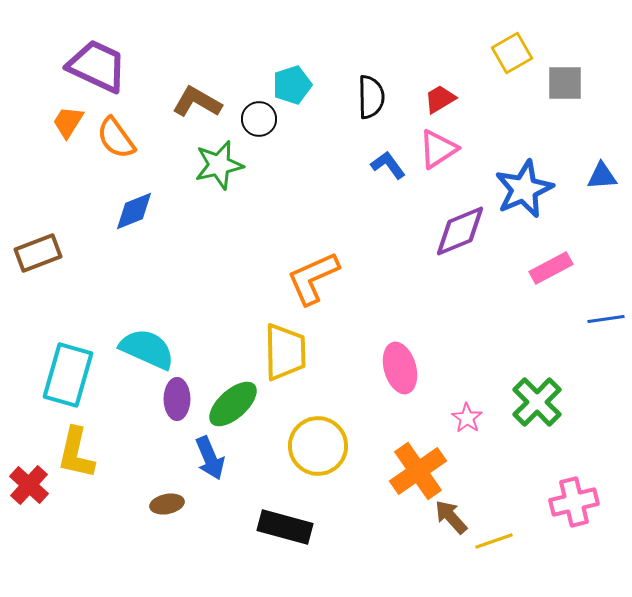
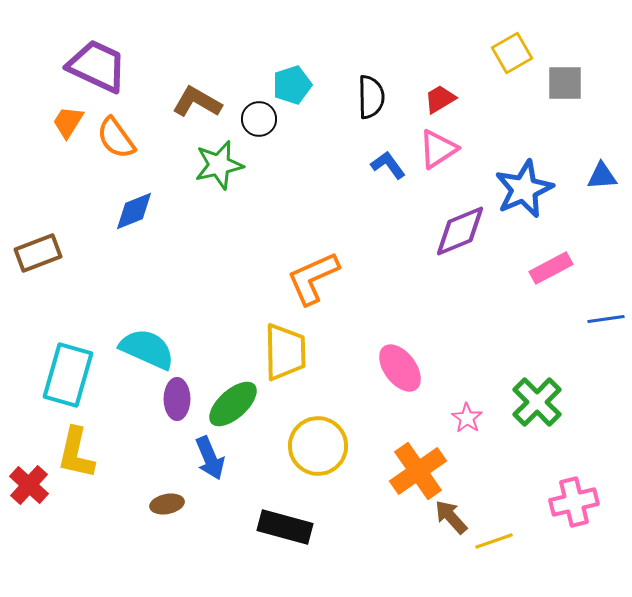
pink ellipse: rotated 21 degrees counterclockwise
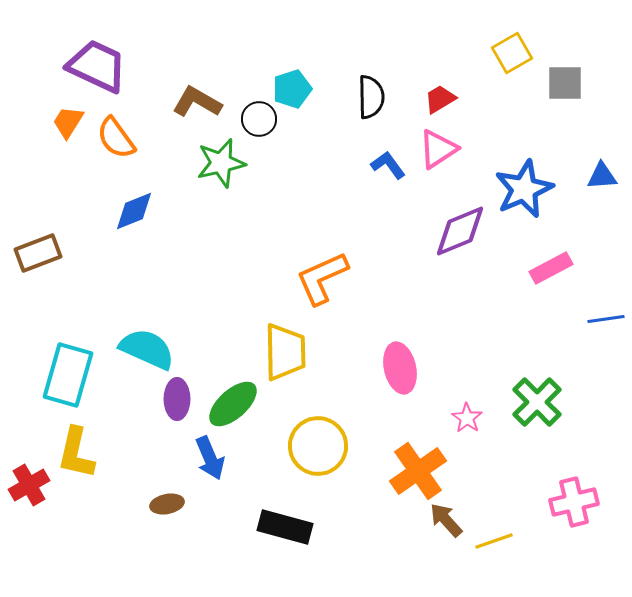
cyan pentagon: moved 4 px down
green star: moved 2 px right, 2 px up
orange L-shape: moved 9 px right
pink ellipse: rotated 24 degrees clockwise
red cross: rotated 18 degrees clockwise
brown arrow: moved 5 px left, 3 px down
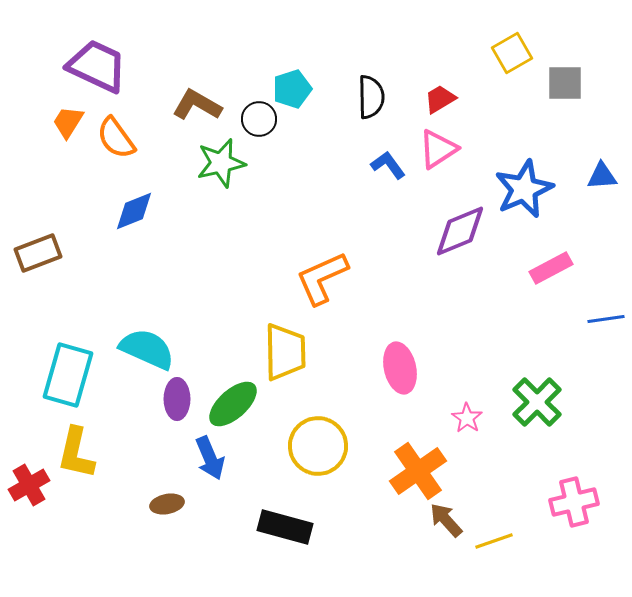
brown L-shape: moved 3 px down
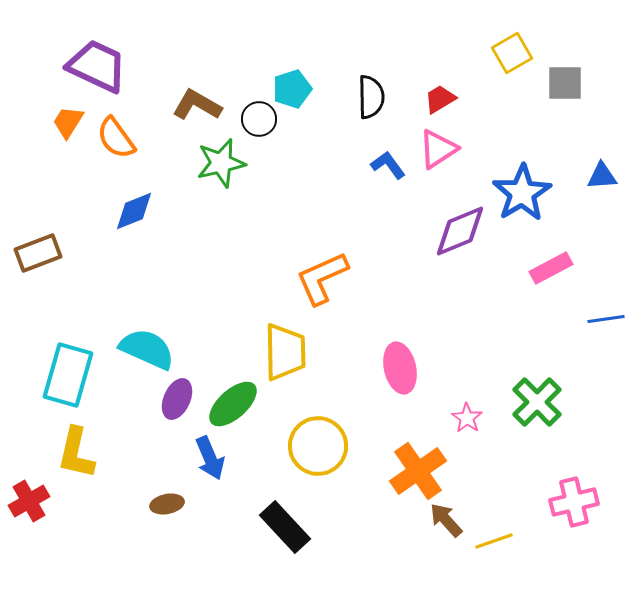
blue star: moved 2 px left, 4 px down; rotated 8 degrees counterclockwise
purple ellipse: rotated 24 degrees clockwise
red cross: moved 16 px down
black rectangle: rotated 32 degrees clockwise
